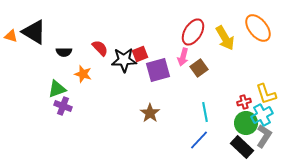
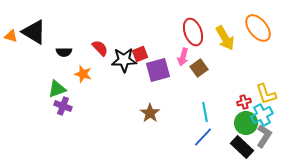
red ellipse: rotated 52 degrees counterclockwise
blue line: moved 4 px right, 3 px up
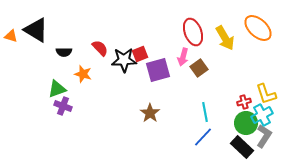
orange ellipse: rotated 8 degrees counterclockwise
black triangle: moved 2 px right, 2 px up
